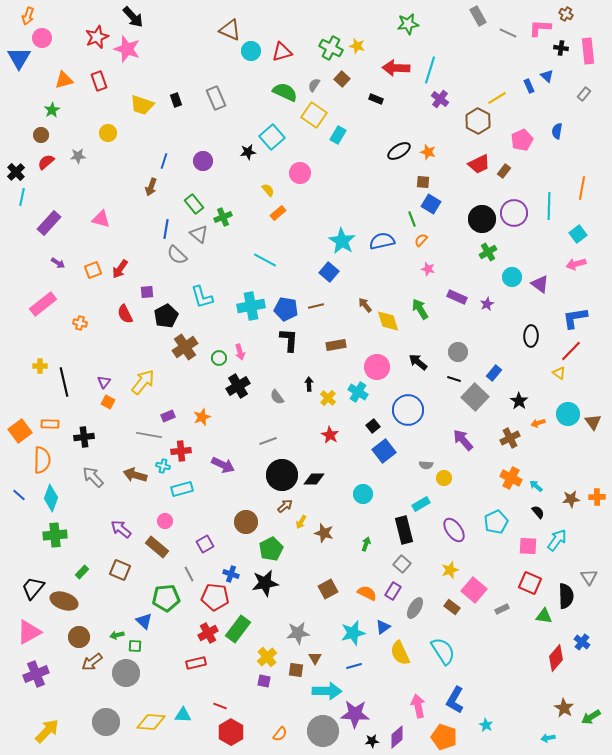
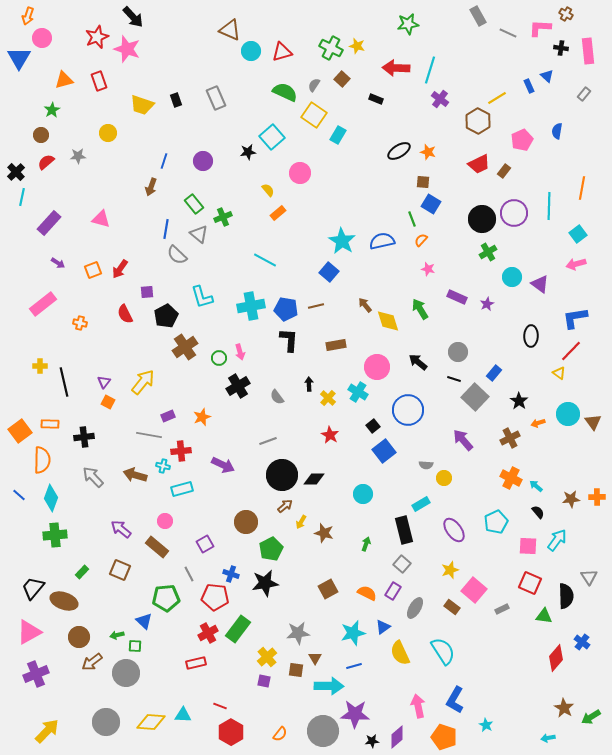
cyan arrow at (327, 691): moved 2 px right, 5 px up
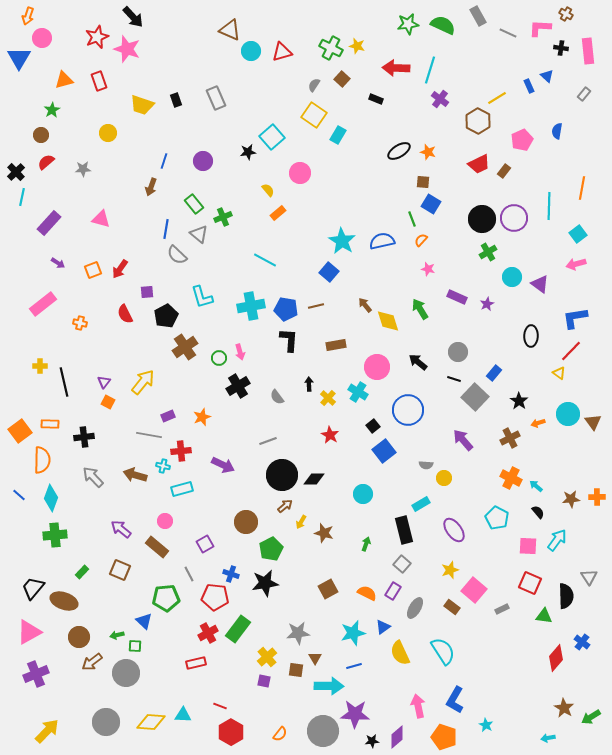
green semicircle at (285, 92): moved 158 px right, 67 px up
gray star at (78, 156): moved 5 px right, 13 px down
purple circle at (514, 213): moved 5 px down
cyan pentagon at (496, 522): moved 1 px right, 4 px up; rotated 20 degrees counterclockwise
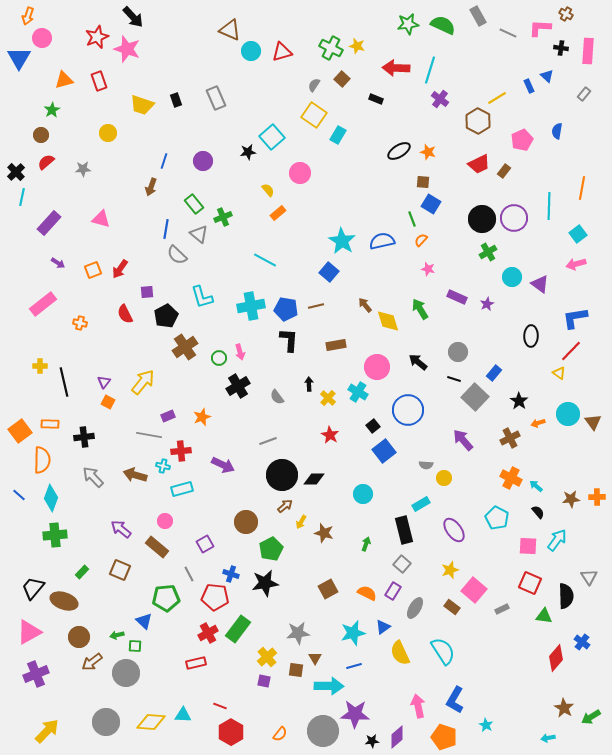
pink rectangle at (588, 51): rotated 10 degrees clockwise
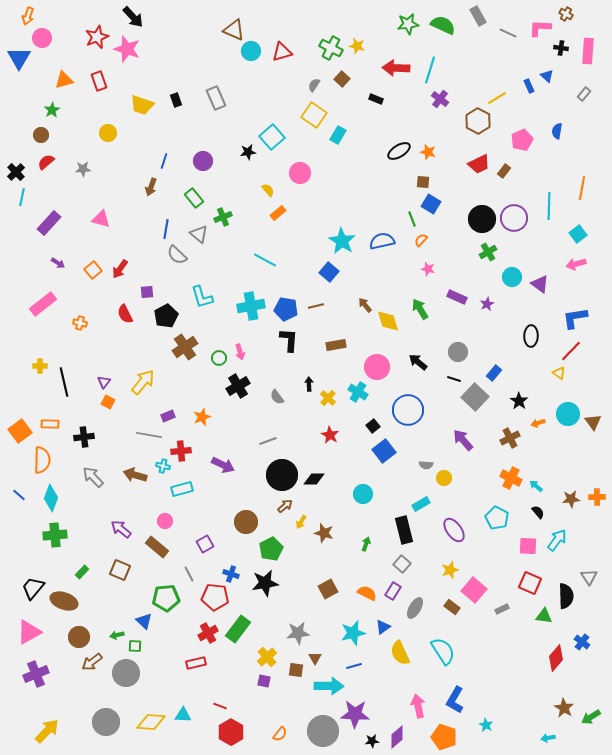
brown triangle at (230, 30): moved 4 px right
green rectangle at (194, 204): moved 6 px up
orange square at (93, 270): rotated 18 degrees counterclockwise
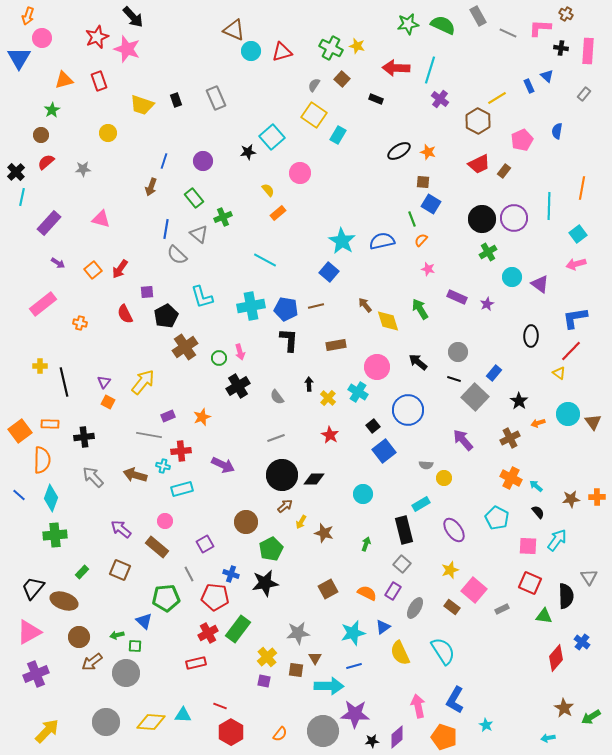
gray line at (268, 441): moved 8 px right, 3 px up
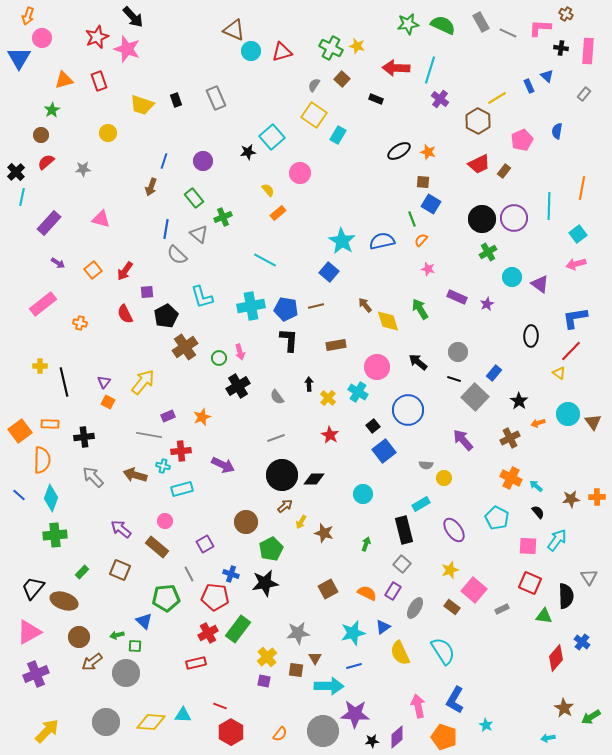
gray rectangle at (478, 16): moved 3 px right, 6 px down
red arrow at (120, 269): moved 5 px right, 2 px down
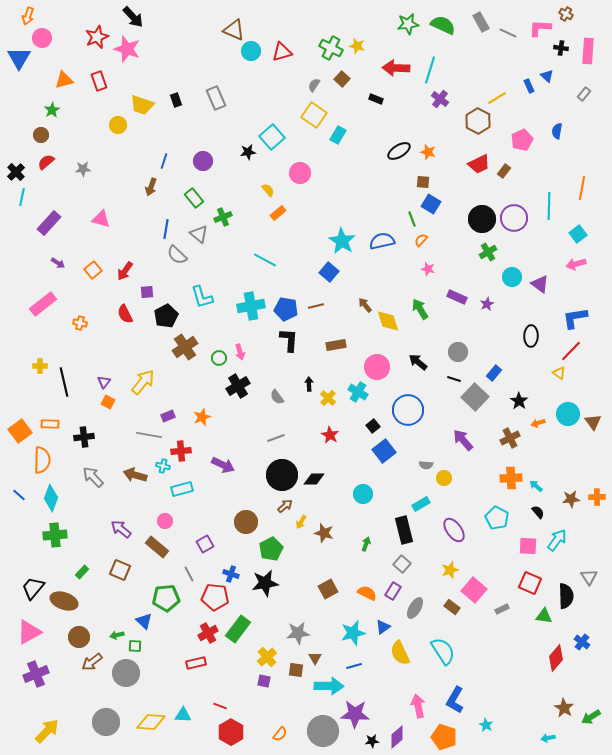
yellow circle at (108, 133): moved 10 px right, 8 px up
orange cross at (511, 478): rotated 30 degrees counterclockwise
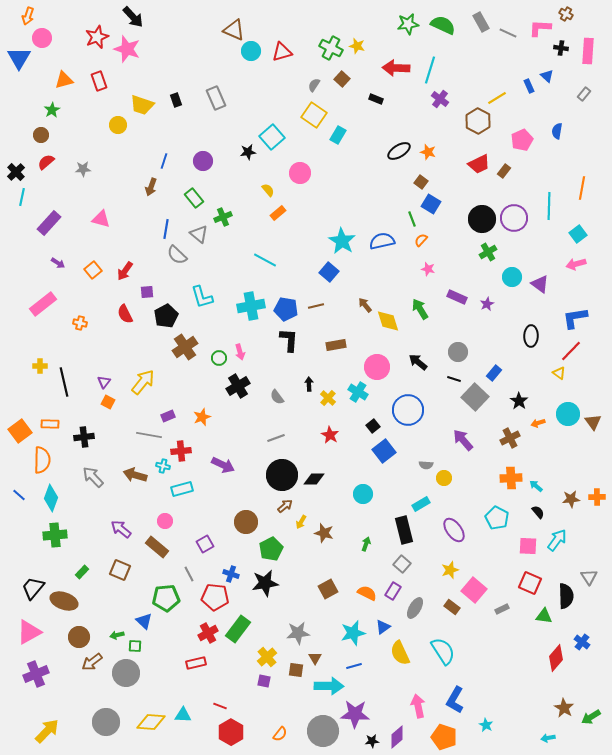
brown square at (423, 182): moved 2 px left; rotated 32 degrees clockwise
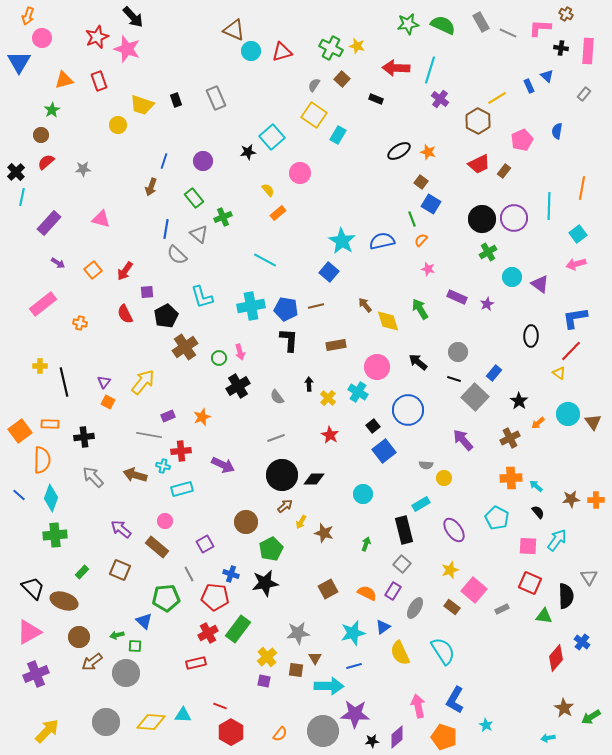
blue triangle at (19, 58): moved 4 px down
orange arrow at (538, 423): rotated 24 degrees counterclockwise
orange cross at (597, 497): moved 1 px left, 3 px down
black trapezoid at (33, 588): rotated 95 degrees clockwise
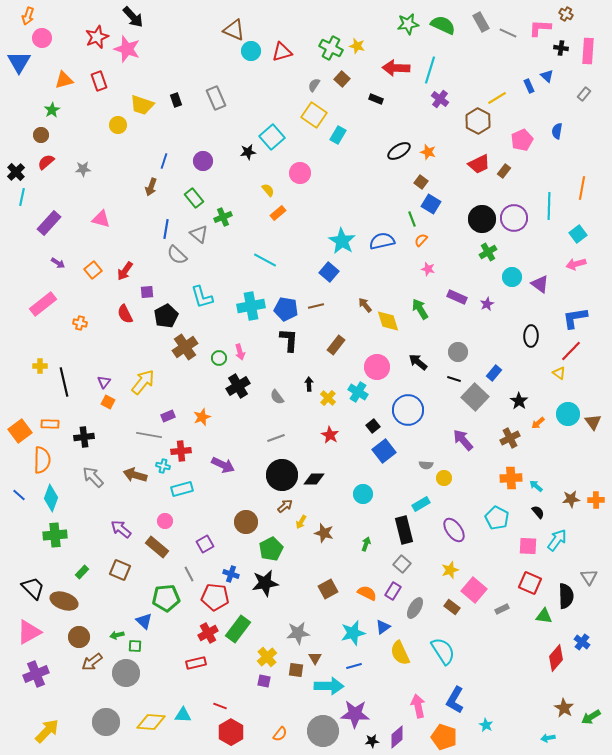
brown rectangle at (336, 345): rotated 42 degrees counterclockwise
